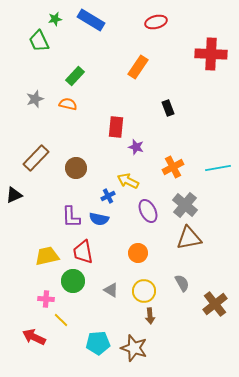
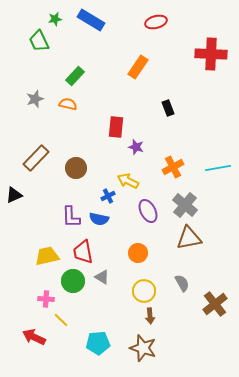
gray triangle: moved 9 px left, 13 px up
brown star: moved 9 px right
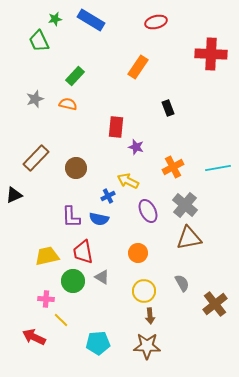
brown star: moved 4 px right, 2 px up; rotated 16 degrees counterclockwise
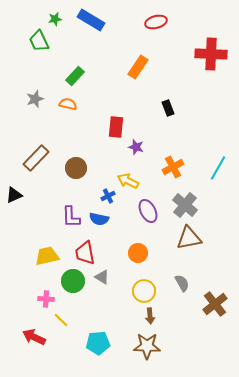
cyan line: rotated 50 degrees counterclockwise
red trapezoid: moved 2 px right, 1 px down
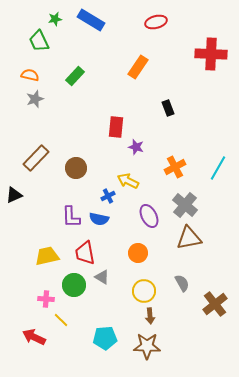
orange semicircle: moved 38 px left, 29 px up
orange cross: moved 2 px right
purple ellipse: moved 1 px right, 5 px down
green circle: moved 1 px right, 4 px down
cyan pentagon: moved 7 px right, 5 px up
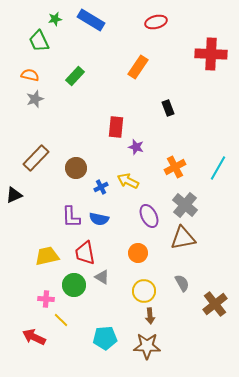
blue cross: moved 7 px left, 9 px up
brown triangle: moved 6 px left
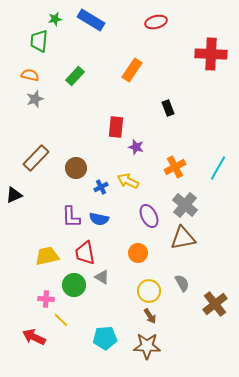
green trapezoid: rotated 30 degrees clockwise
orange rectangle: moved 6 px left, 3 px down
yellow circle: moved 5 px right
brown arrow: rotated 28 degrees counterclockwise
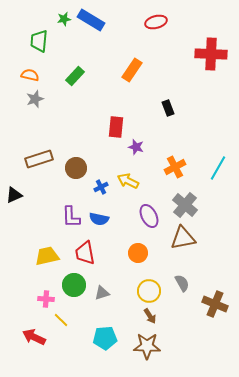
green star: moved 9 px right
brown rectangle: moved 3 px right, 1 px down; rotated 28 degrees clockwise
gray triangle: moved 16 px down; rotated 49 degrees counterclockwise
brown cross: rotated 30 degrees counterclockwise
